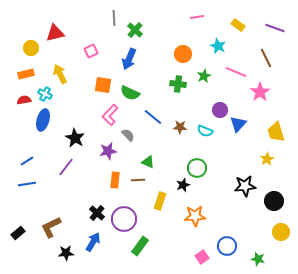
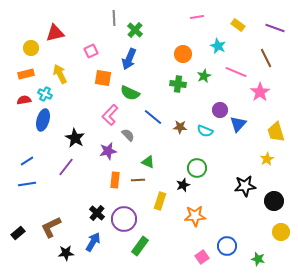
orange square at (103, 85): moved 7 px up
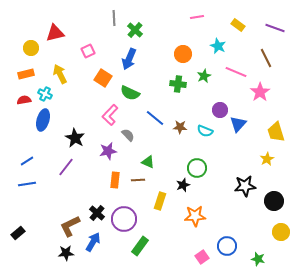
pink square at (91, 51): moved 3 px left
orange square at (103, 78): rotated 24 degrees clockwise
blue line at (153, 117): moved 2 px right, 1 px down
brown L-shape at (51, 227): moved 19 px right, 1 px up
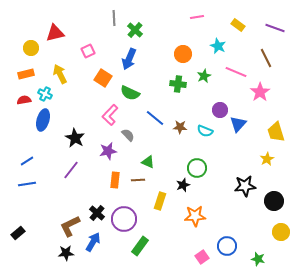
purple line at (66, 167): moved 5 px right, 3 px down
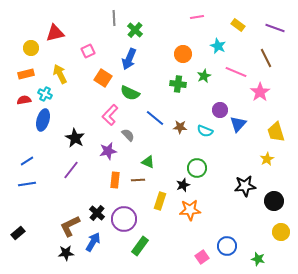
orange star at (195, 216): moved 5 px left, 6 px up
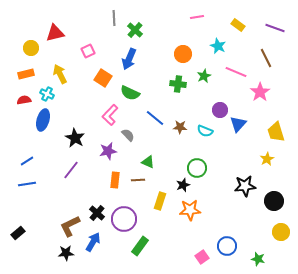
cyan cross at (45, 94): moved 2 px right
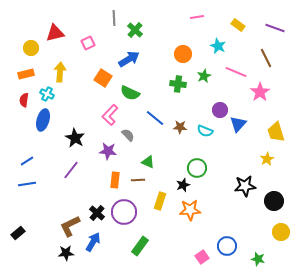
pink square at (88, 51): moved 8 px up
blue arrow at (129, 59): rotated 145 degrees counterclockwise
yellow arrow at (60, 74): moved 2 px up; rotated 30 degrees clockwise
red semicircle at (24, 100): rotated 72 degrees counterclockwise
purple star at (108, 151): rotated 18 degrees clockwise
purple circle at (124, 219): moved 7 px up
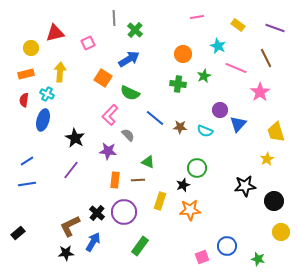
pink line at (236, 72): moved 4 px up
pink square at (202, 257): rotated 16 degrees clockwise
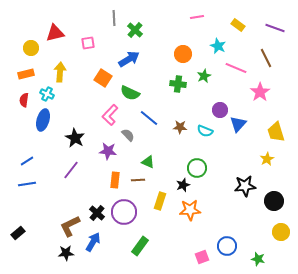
pink square at (88, 43): rotated 16 degrees clockwise
blue line at (155, 118): moved 6 px left
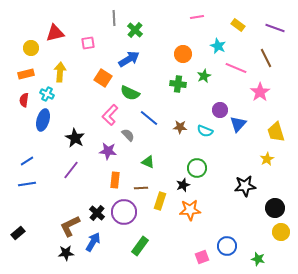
brown line at (138, 180): moved 3 px right, 8 px down
black circle at (274, 201): moved 1 px right, 7 px down
